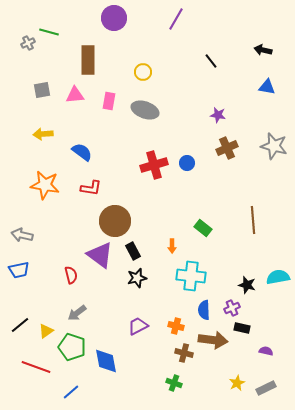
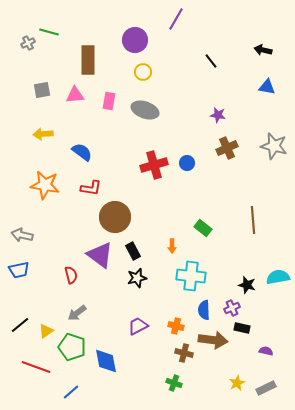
purple circle at (114, 18): moved 21 px right, 22 px down
brown circle at (115, 221): moved 4 px up
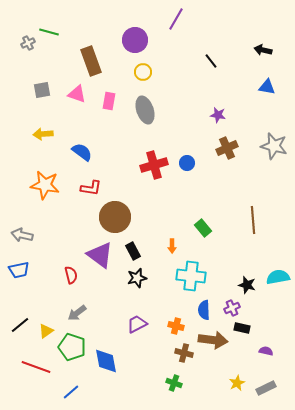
brown rectangle at (88, 60): moved 3 px right, 1 px down; rotated 20 degrees counterclockwise
pink triangle at (75, 95): moved 2 px right, 1 px up; rotated 24 degrees clockwise
gray ellipse at (145, 110): rotated 52 degrees clockwise
green rectangle at (203, 228): rotated 12 degrees clockwise
purple trapezoid at (138, 326): moved 1 px left, 2 px up
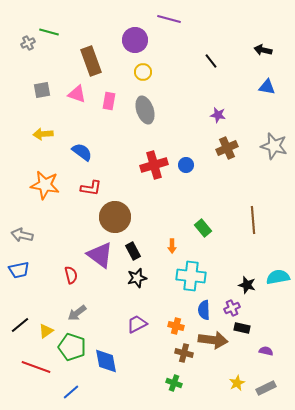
purple line at (176, 19): moved 7 px left; rotated 75 degrees clockwise
blue circle at (187, 163): moved 1 px left, 2 px down
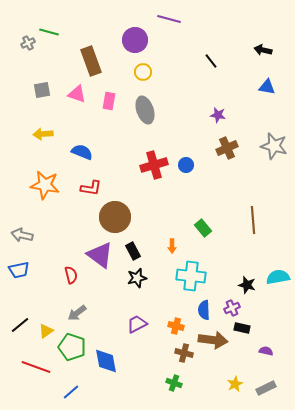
blue semicircle at (82, 152): rotated 15 degrees counterclockwise
yellow star at (237, 383): moved 2 px left, 1 px down
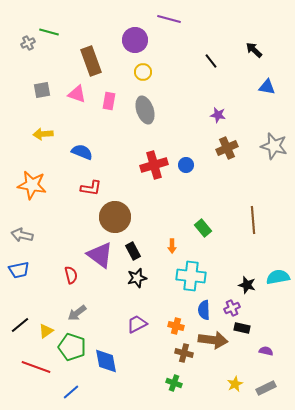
black arrow at (263, 50): moved 9 px left; rotated 30 degrees clockwise
orange star at (45, 185): moved 13 px left
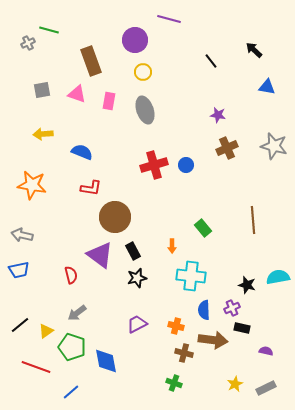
green line at (49, 32): moved 2 px up
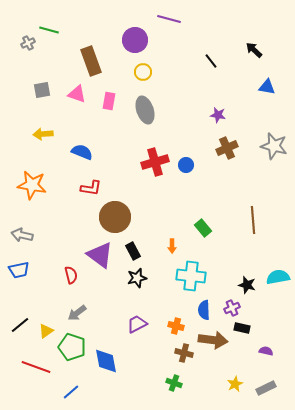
red cross at (154, 165): moved 1 px right, 3 px up
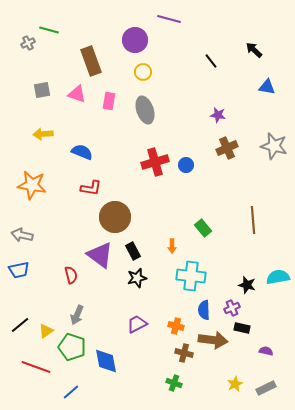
gray arrow at (77, 313): moved 2 px down; rotated 30 degrees counterclockwise
